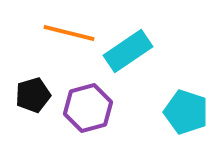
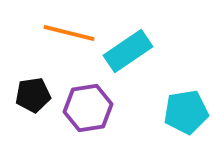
black pentagon: rotated 8 degrees clockwise
purple hexagon: rotated 6 degrees clockwise
cyan pentagon: rotated 27 degrees counterclockwise
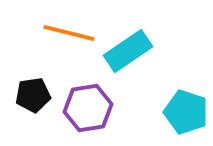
cyan pentagon: rotated 27 degrees clockwise
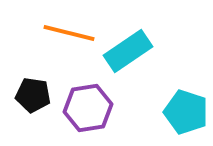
black pentagon: rotated 16 degrees clockwise
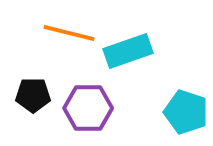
cyan rectangle: rotated 15 degrees clockwise
black pentagon: rotated 8 degrees counterclockwise
purple hexagon: rotated 9 degrees clockwise
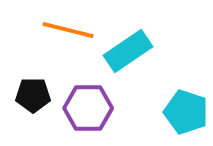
orange line: moved 1 px left, 3 px up
cyan rectangle: rotated 15 degrees counterclockwise
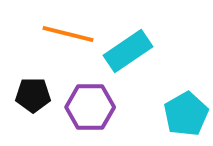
orange line: moved 4 px down
purple hexagon: moved 2 px right, 1 px up
cyan pentagon: moved 2 px down; rotated 24 degrees clockwise
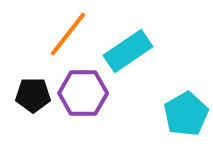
orange line: rotated 66 degrees counterclockwise
purple hexagon: moved 7 px left, 14 px up
